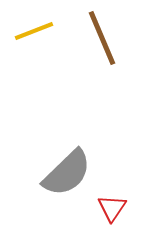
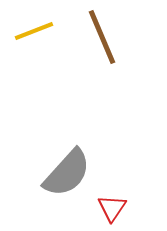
brown line: moved 1 px up
gray semicircle: rotated 4 degrees counterclockwise
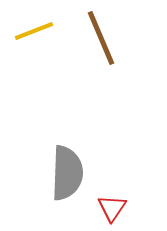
brown line: moved 1 px left, 1 px down
gray semicircle: rotated 40 degrees counterclockwise
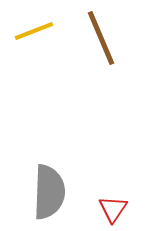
gray semicircle: moved 18 px left, 19 px down
red triangle: moved 1 px right, 1 px down
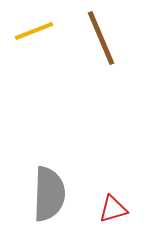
gray semicircle: moved 2 px down
red triangle: rotated 40 degrees clockwise
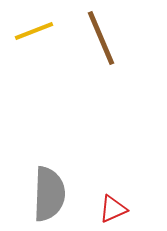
red triangle: rotated 8 degrees counterclockwise
